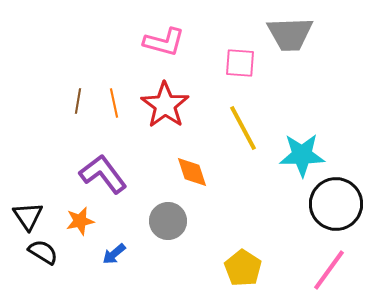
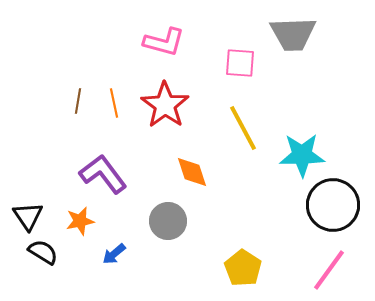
gray trapezoid: moved 3 px right
black circle: moved 3 px left, 1 px down
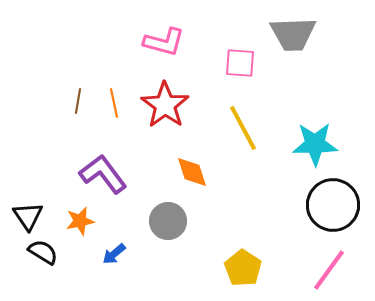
cyan star: moved 13 px right, 11 px up
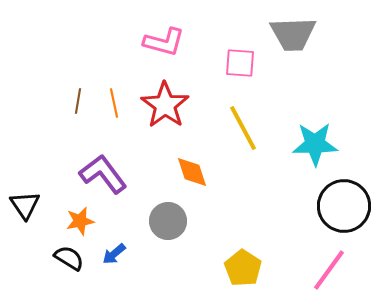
black circle: moved 11 px right, 1 px down
black triangle: moved 3 px left, 11 px up
black semicircle: moved 26 px right, 6 px down
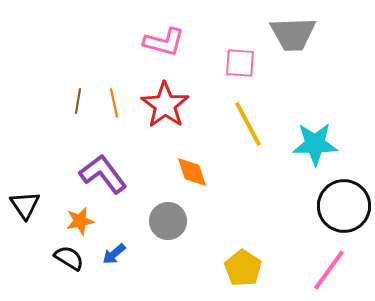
yellow line: moved 5 px right, 4 px up
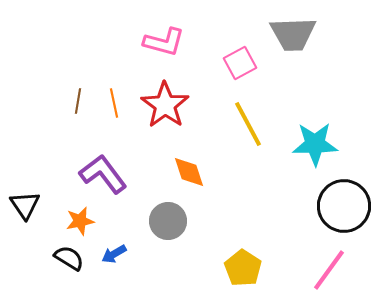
pink square: rotated 32 degrees counterclockwise
orange diamond: moved 3 px left
blue arrow: rotated 10 degrees clockwise
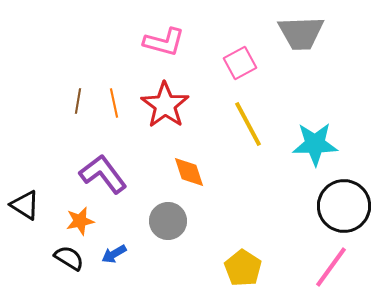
gray trapezoid: moved 8 px right, 1 px up
black triangle: rotated 24 degrees counterclockwise
pink line: moved 2 px right, 3 px up
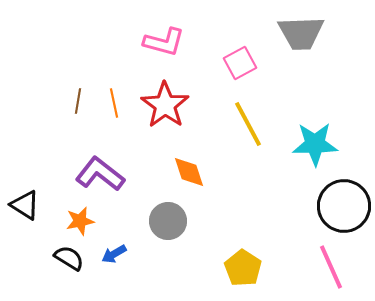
purple L-shape: moved 3 px left; rotated 15 degrees counterclockwise
pink line: rotated 60 degrees counterclockwise
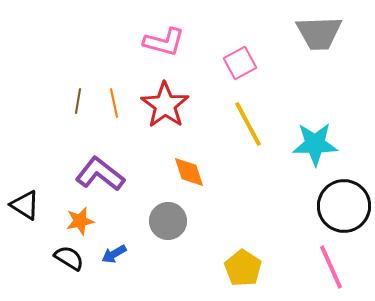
gray trapezoid: moved 18 px right
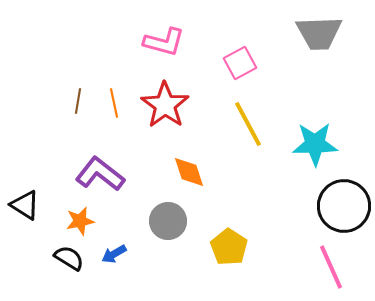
yellow pentagon: moved 14 px left, 21 px up
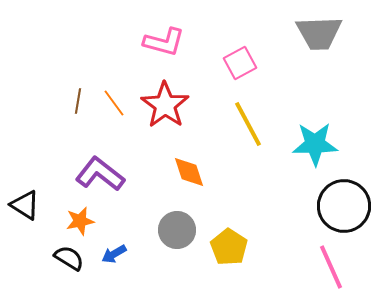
orange line: rotated 24 degrees counterclockwise
gray circle: moved 9 px right, 9 px down
